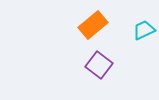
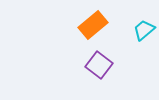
cyan trapezoid: rotated 15 degrees counterclockwise
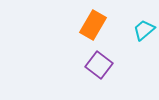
orange rectangle: rotated 20 degrees counterclockwise
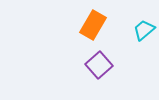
purple square: rotated 12 degrees clockwise
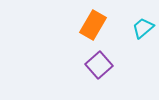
cyan trapezoid: moved 1 px left, 2 px up
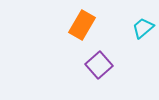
orange rectangle: moved 11 px left
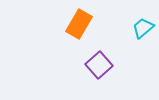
orange rectangle: moved 3 px left, 1 px up
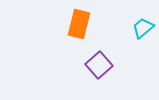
orange rectangle: rotated 16 degrees counterclockwise
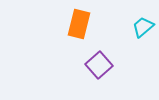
cyan trapezoid: moved 1 px up
